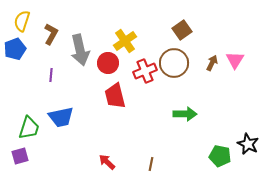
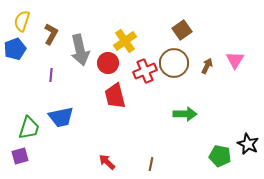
brown arrow: moved 5 px left, 3 px down
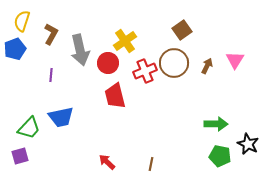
green arrow: moved 31 px right, 10 px down
green trapezoid: rotated 25 degrees clockwise
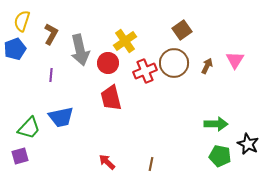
red trapezoid: moved 4 px left, 2 px down
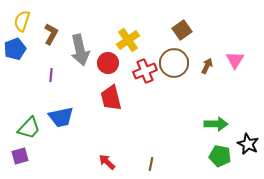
yellow cross: moved 3 px right, 1 px up
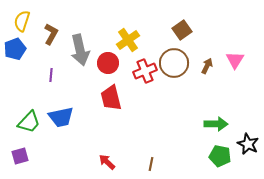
green trapezoid: moved 6 px up
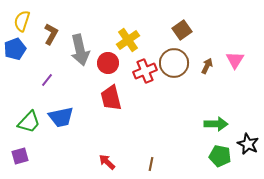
purple line: moved 4 px left, 5 px down; rotated 32 degrees clockwise
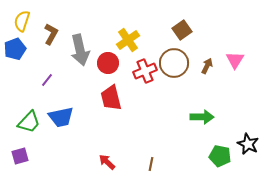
green arrow: moved 14 px left, 7 px up
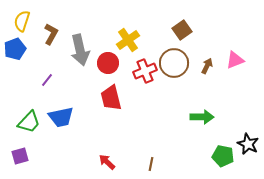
pink triangle: rotated 36 degrees clockwise
green pentagon: moved 3 px right
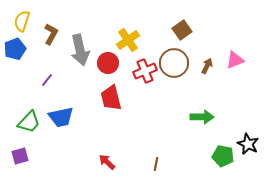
brown line: moved 5 px right
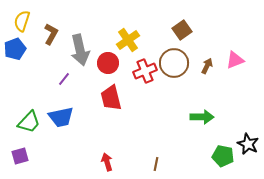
purple line: moved 17 px right, 1 px up
red arrow: rotated 30 degrees clockwise
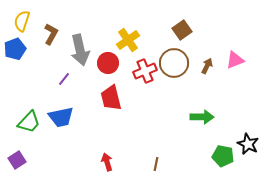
purple square: moved 3 px left, 4 px down; rotated 18 degrees counterclockwise
